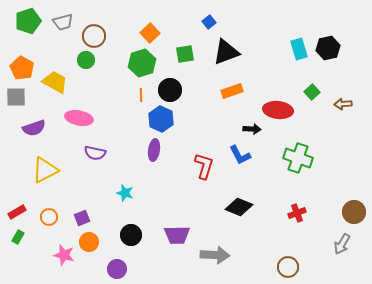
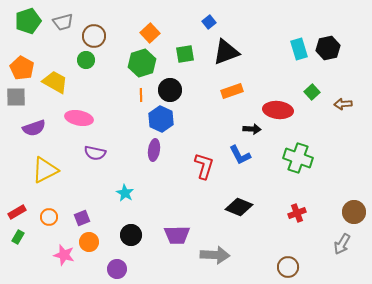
cyan star at (125, 193): rotated 12 degrees clockwise
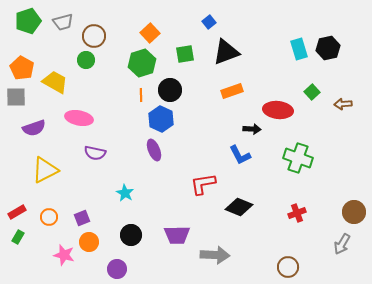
purple ellipse at (154, 150): rotated 30 degrees counterclockwise
red L-shape at (204, 166): moved 1 px left, 18 px down; rotated 116 degrees counterclockwise
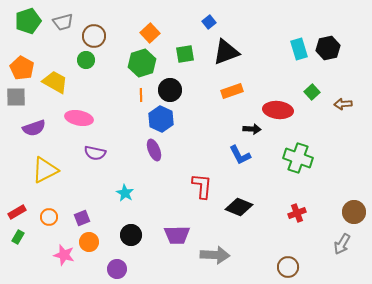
red L-shape at (203, 184): moved 1 px left, 2 px down; rotated 104 degrees clockwise
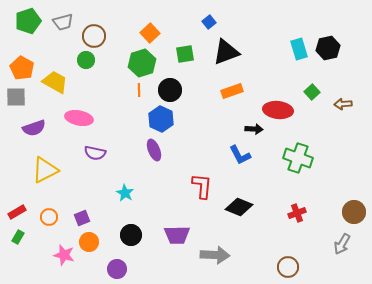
orange line at (141, 95): moved 2 px left, 5 px up
black arrow at (252, 129): moved 2 px right
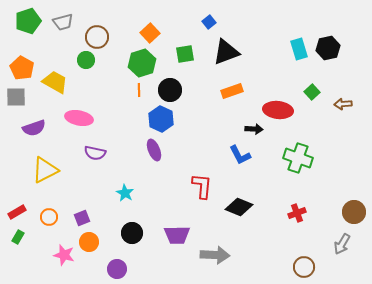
brown circle at (94, 36): moved 3 px right, 1 px down
black circle at (131, 235): moved 1 px right, 2 px up
brown circle at (288, 267): moved 16 px right
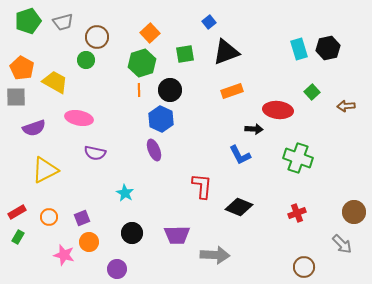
brown arrow at (343, 104): moved 3 px right, 2 px down
gray arrow at (342, 244): rotated 75 degrees counterclockwise
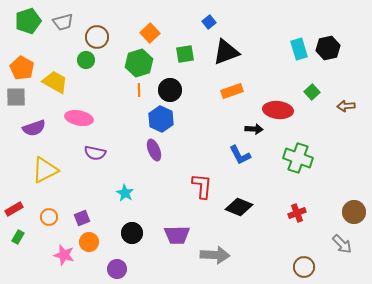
green hexagon at (142, 63): moved 3 px left
red rectangle at (17, 212): moved 3 px left, 3 px up
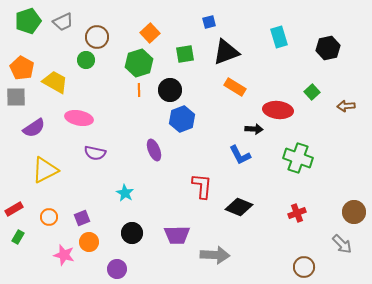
gray trapezoid at (63, 22): rotated 10 degrees counterclockwise
blue square at (209, 22): rotated 24 degrees clockwise
cyan rectangle at (299, 49): moved 20 px left, 12 px up
orange rectangle at (232, 91): moved 3 px right, 4 px up; rotated 50 degrees clockwise
blue hexagon at (161, 119): moved 21 px right; rotated 15 degrees clockwise
purple semicircle at (34, 128): rotated 15 degrees counterclockwise
